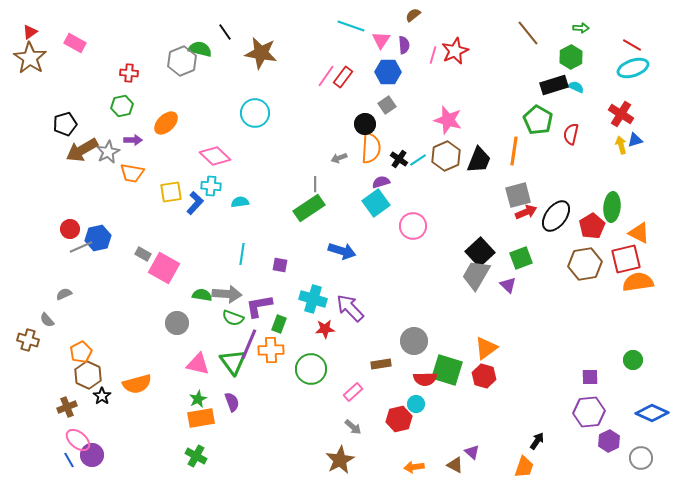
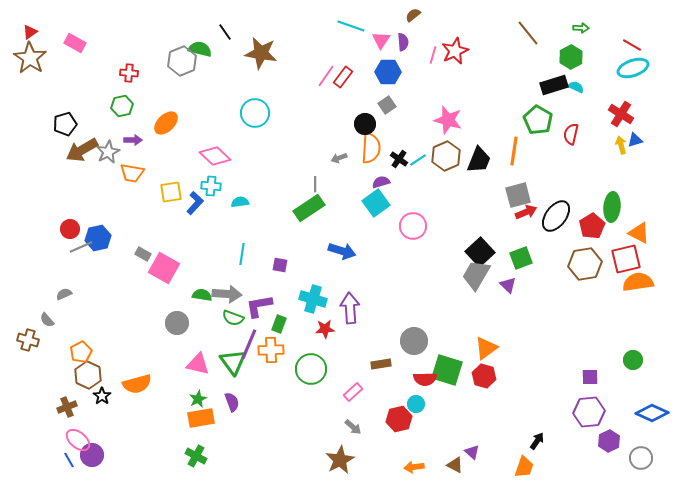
purple semicircle at (404, 45): moved 1 px left, 3 px up
purple arrow at (350, 308): rotated 40 degrees clockwise
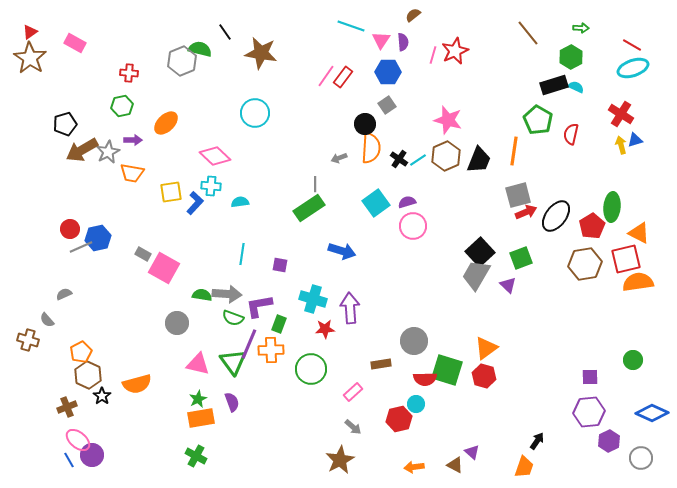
purple semicircle at (381, 182): moved 26 px right, 20 px down
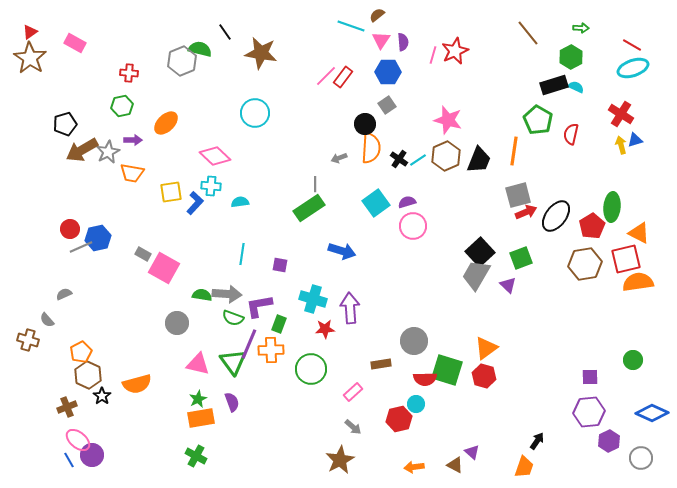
brown semicircle at (413, 15): moved 36 px left
pink line at (326, 76): rotated 10 degrees clockwise
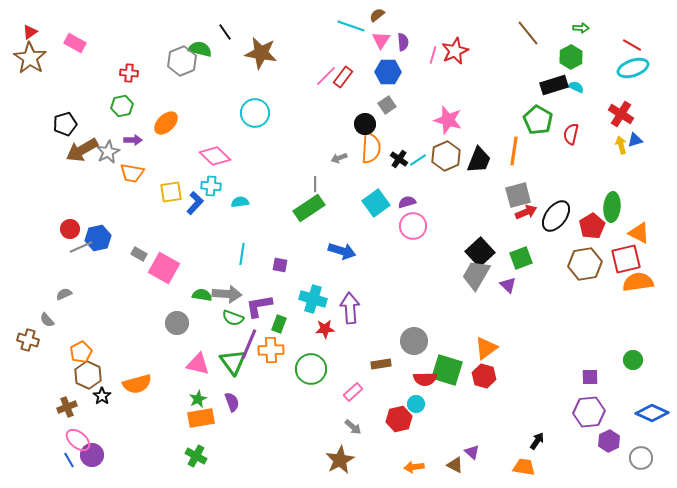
gray rectangle at (143, 254): moved 4 px left
orange trapezoid at (524, 467): rotated 100 degrees counterclockwise
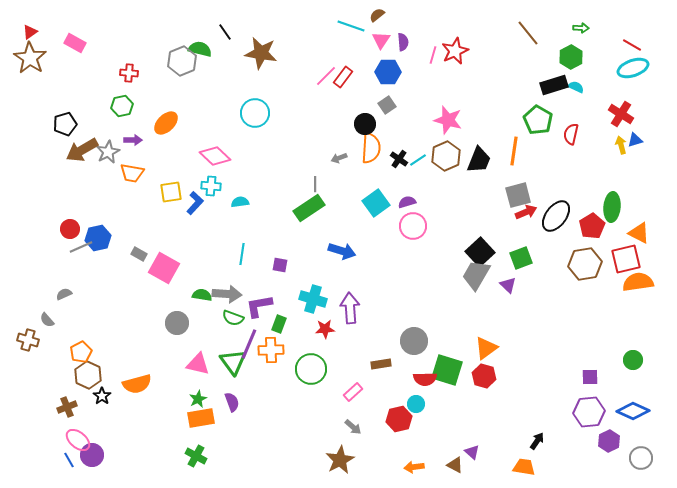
blue diamond at (652, 413): moved 19 px left, 2 px up
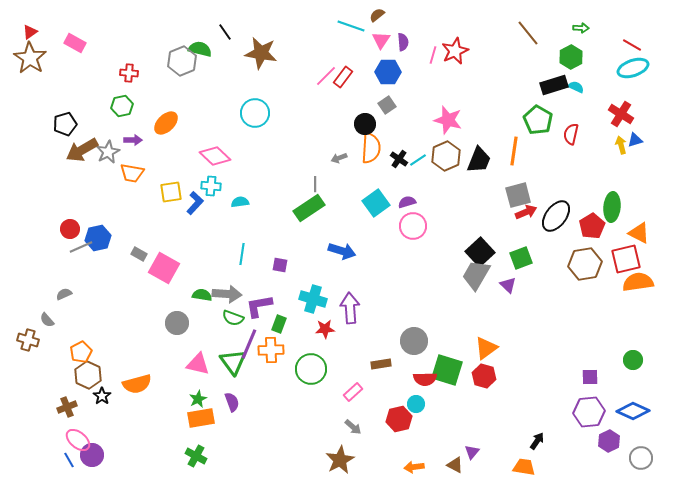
purple triangle at (472, 452): rotated 28 degrees clockwise
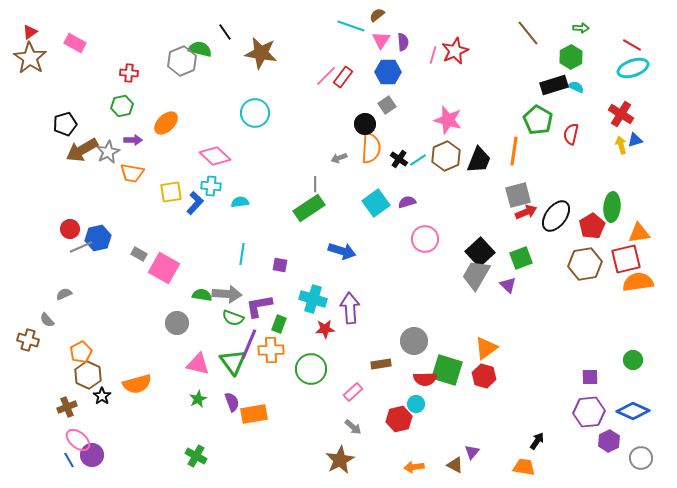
pink circle at (413, 226): moved 12 px right, 13 px down
orange triangle at (639, 233): rotated 35 degrees counterclockwise
orange rectangle at (201, 418): moved 53 px right, 4 px up
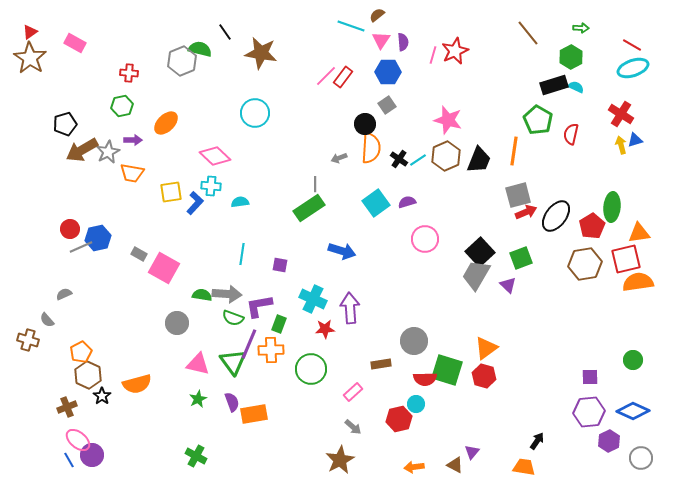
cyan cross at (313, 299): rotated 8 degrees clockwise
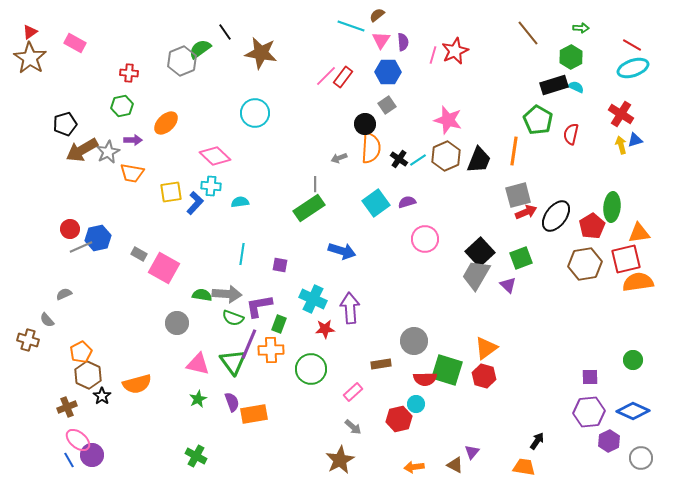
green semicircle at (200, 49): rotated 50 degrees counterclockwise
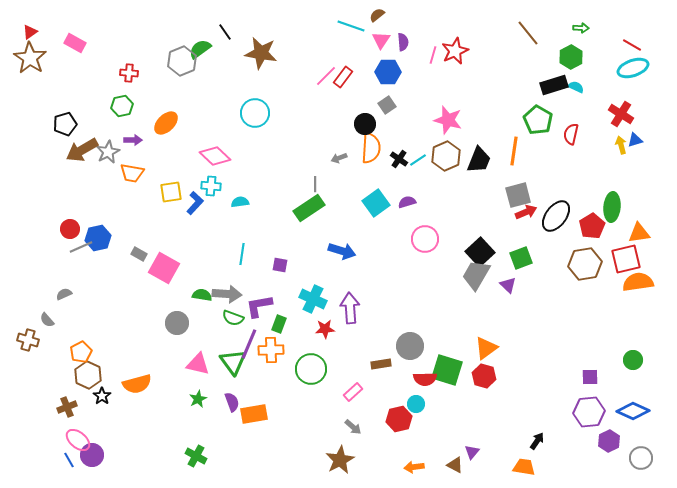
gray circle at (414, 341): moved 4 px left, 5 px down
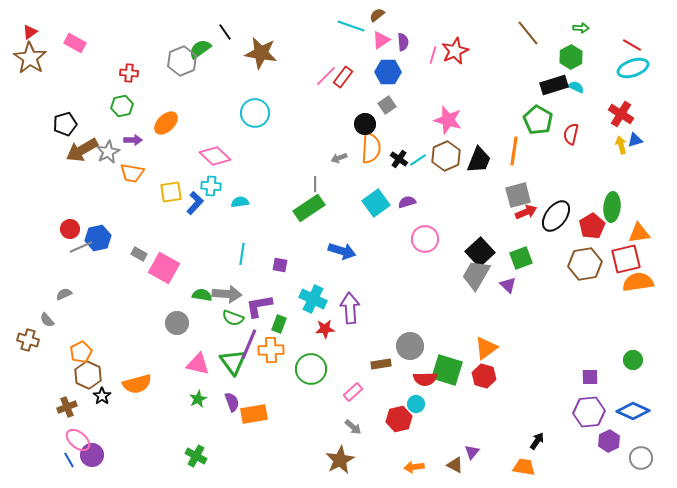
pink triangle at (381, 40): rotated 24 degrees clockwise
